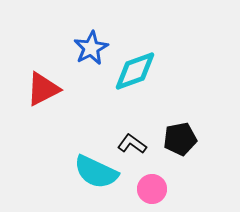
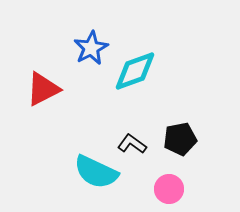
pink circle: moved 17 px right
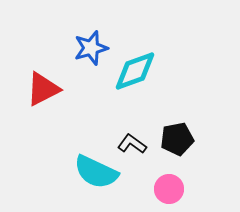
blue star: rotated 12 degrees clockwise
black pentagon: moved 3 px left
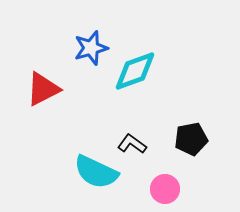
black pentagon: moved 14 px right
pink circle: moved 4 px left
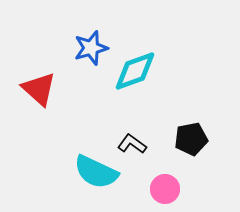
red triangle: moved 4 px left; rotated 51 degrees counterclockwise
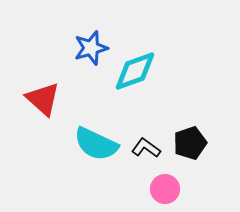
red triangle: moved 4 px right, 10 px down
black pentagon: moved 1 px left, 4 px down; rotated 8 degrees counterclockwise
black L-shape: moved 14 px right, 4 px down
cyan semicircle: moved 28 px up
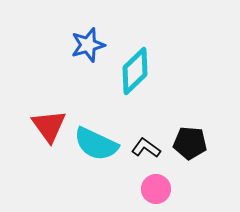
blue star: moved 3 px left, 3 px up
cyan diamond: rotated 24 degrees counterclockwise
red triangle: moved 6 px right, 27 px down; rotated 12 degrees clockwise
black pentagon: rotated 24 degrees clockwise
pink circle: moved 9 px left
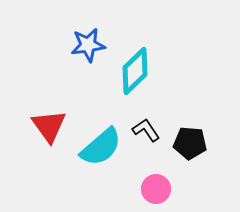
blue star: rotated 8 degrees clockwise
cyan semicircle: moved 5 px right, 3 px down; rotated 66 degrees counterclockwise
black L-shape: moved 18 px up; rotated 20 degrees clockwise
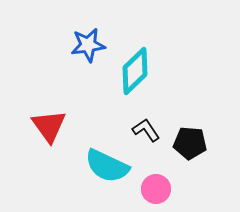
cyan semicircle: moved 6 px right, 19 px down; rotated 66 degrees clockwise
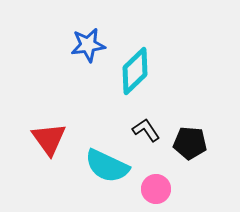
red triangle: moved 13 px down
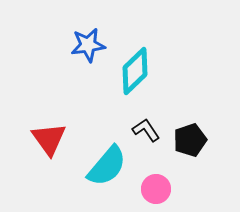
black pentagon: moved 3 px up; rotated 24 degrees counterclockwise
cyan semicircle: rotated 75 degrees counterclockwise
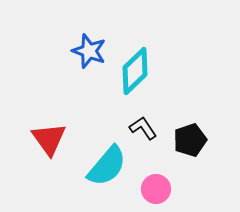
blue star: moved 1 px right, 6 px down; rotated 28 degrees clockwise
black L-shape: moved 3 px left, 2 px up
